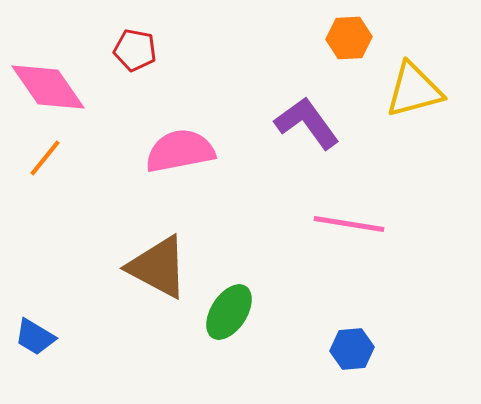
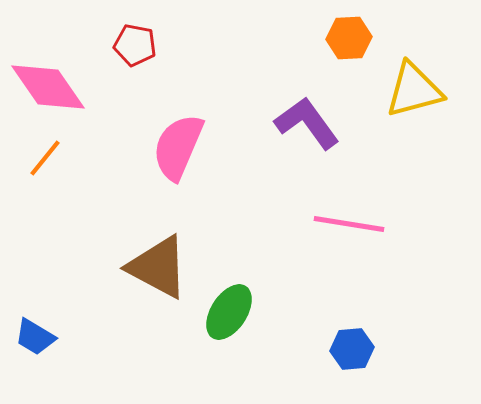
red pentagon: moved 5 px up
pink semicircle: moved 2 px left, 4 px up; rotated 56 degrees counterclockwise
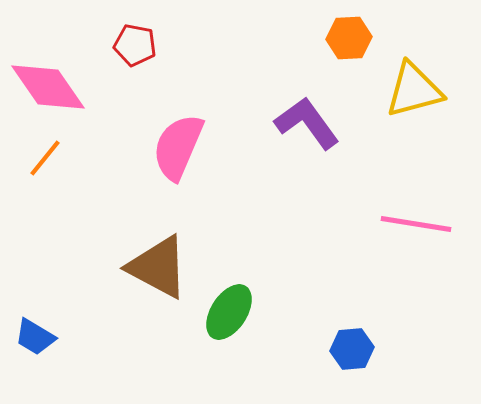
pink line: moved 67 px right
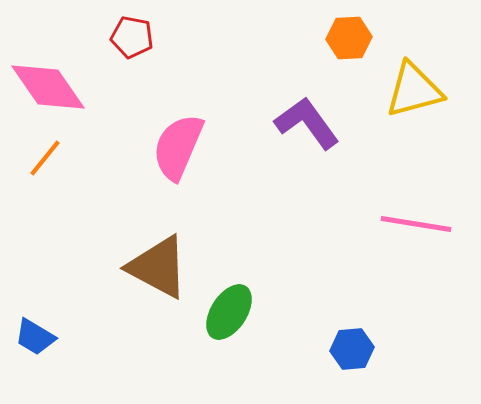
red pentagon: moved 3 px left, 8 px up
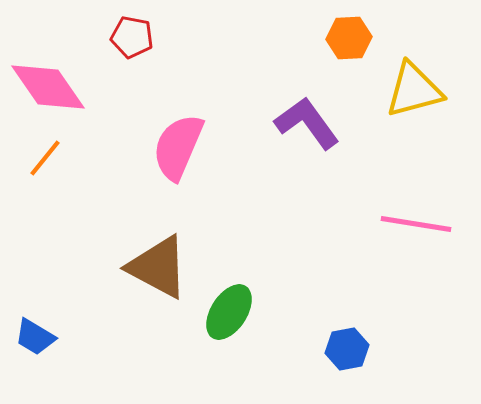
blue hexagon: moved 5 px left; rotated 6 degrees counterclockwise
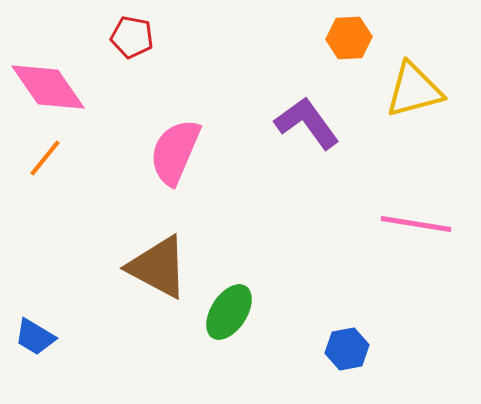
pink semicircle: moved 3 px left, 5 px down
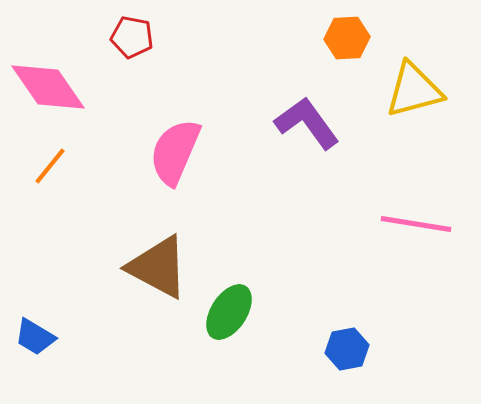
orange hexagon: moved 2 px left
orange line: moved 5 px right, 8 px down
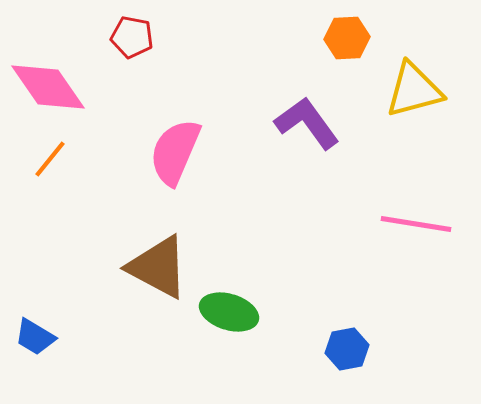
orange line: moved 7 px up
green ellipse: rotated 74 degrees clockwise
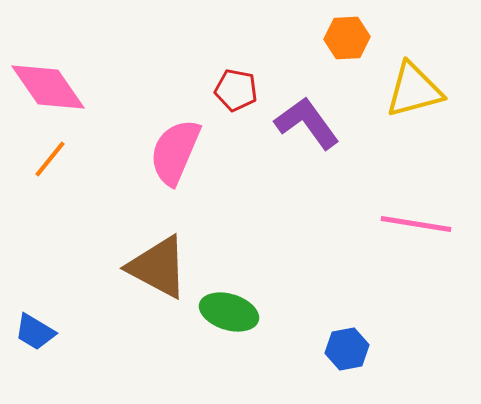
red pentagon: moved 104 px right, 53 px down
blue trapezoid: moved 5 px up
